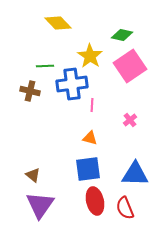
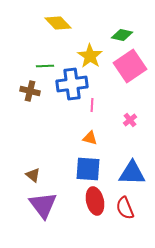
blue square: rotated 12 degrees clockwise
blue triangle: moved 3 px left, 1 px up
purple triangle: moved 3 px right; rotated 12 degrees counterclockwise
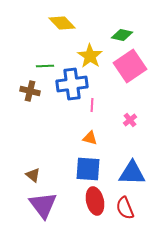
yellow diamond: moved 4 px right
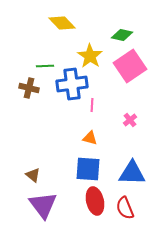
brown cross: moved 1 px left, 3 px up
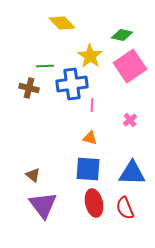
red ellipse: moved 1 px left, 2 px down
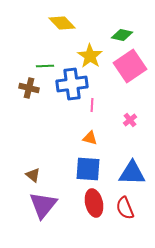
purple triangle: rotated 16 degrees clockwise
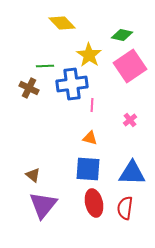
yellow star: moved 1 px left, 1 px up
brown cross: rotated 12 degrees clockwise
red semicircle: rotated 30 degrees clockwise
